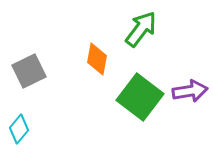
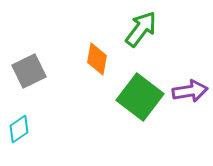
cyan diamond: rotated 16 degrees clockwise
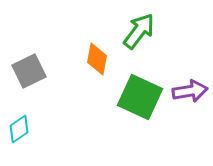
green arrow: moved 2 px left, 2 px down
green square: rotated 12 degrees counterclockwise
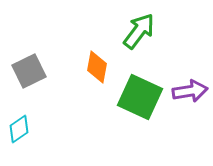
orange diamond: moved 8 px down
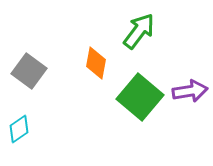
orange diamond: moved 1 px left, 4 px up
gray square: rotated 28 degrees counterclockwise
green square: rotated 15 degrees clockwise
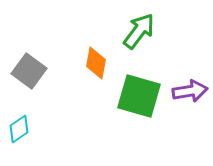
green square: moved 1 px left, 1 px up; rotated 24 degrees counterclockwise
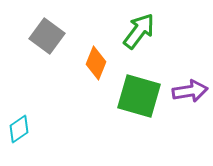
orange diamond: rotated 12 degrees clockwise
gray square: moved 18 px right, 35 px up
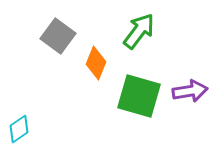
gray square: moved 11 px right
